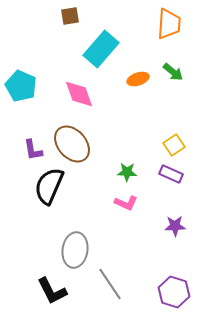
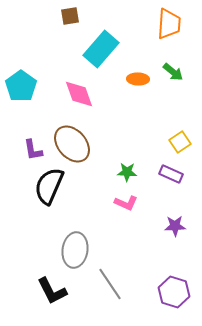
orange ellipse: rotated 20 degrees clockwise
cyan pentagon: rotated 12 degrees clockwise
yellow square: moved 6 px right, 3 px up
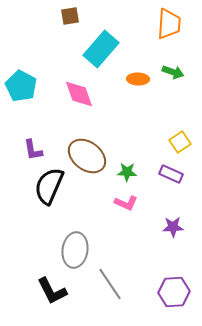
green arrow: rotated 20 degrees counterclockwise
cyan pentagon: rotated 8 degrees counterclockwise
brown ellipse: moved 15 px right, 12 px down; rotated 12 degrees counterclockwise
purple star: moved 2 px left, 1 px down
purple hexagon: rotated 20 degrees counterclockwise
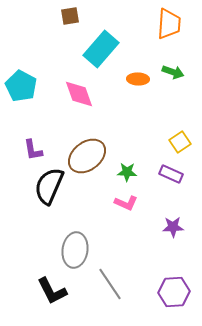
brown ellipse: rotated 75 degrees counterclockwise
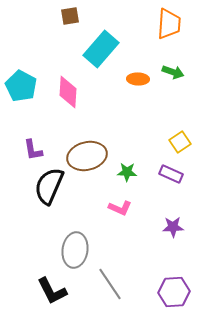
pink diamond: moved 11 px left, 2 px up; rotated 24 degrees clockwise
brown ellipse: rotated 24 degrees clockwise
pink L-shape: moved 6 px left, 5 px down
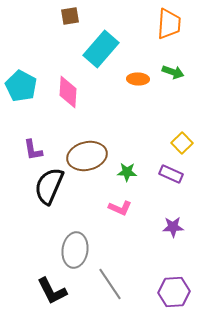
yellow square: moved 2 px right, 1 px down; rotated 10 degrees counterclockwise
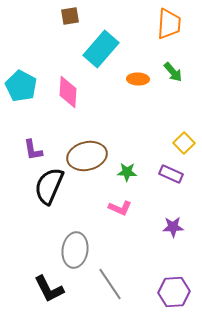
green arrow: rotated 30 degrees clockwise
yellow square: moved 2 px right
black L-shape: moved 3 px left, 2 px up
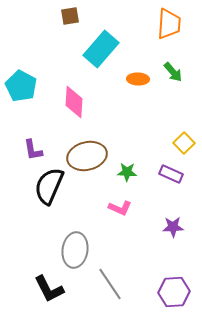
pink diamond: moved 6 px right, 10 px down
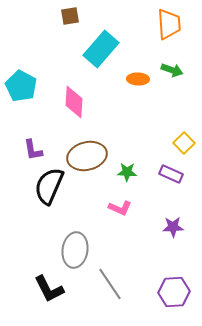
orange trapezoid: rotated 8 degrees counterclockwise
green arrow: moved 1 px left, 2 px up; rotated 30 degrees counterclockwise
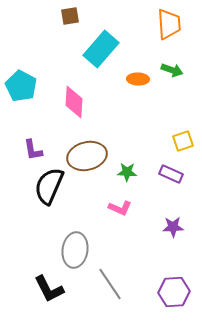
yellow square: moved 1 px left, 2 px up; rotated 25 degrees clockwise
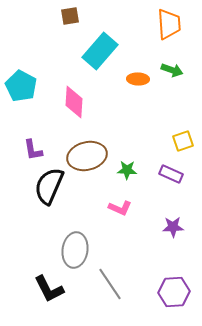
cyan rectangle: moved 1 px left, 2 px down
green star: moved 2 px up
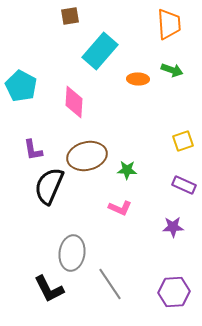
purple rectangle: moved 13 px right, 11 px down
gray ellipse: moved 3 px left, 3 px down
